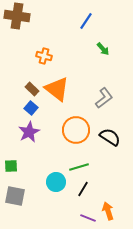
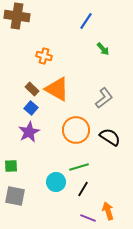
orange triangle: rotated 8 degrees counterclockwise
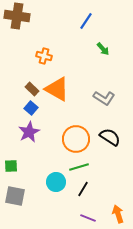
gray L-shape: rotated 70 degrees clockwise
orange circle: moved 9 px down
orange arrow: moved 10 px right, 3 px down
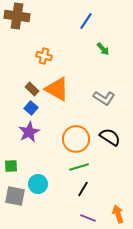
cyan circle: moved 18 px left, 2 px down
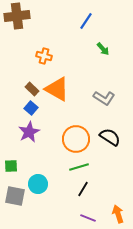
brown cross: rotated 15 degrees counterclockwise
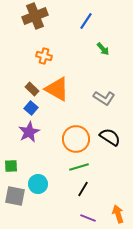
brown cross: moved 18 px right; rotated 15 degrees counterclockwise
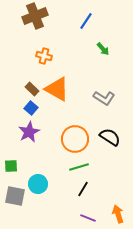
orange circle: moved 1 px left
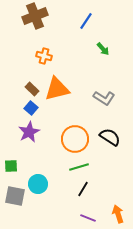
orange triangle: rotated 44 degrees counterclockwise
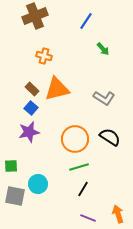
purple star: rotated 15 degrees clockwise
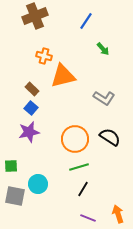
orange triangle: moved 6 px right, 13 px up
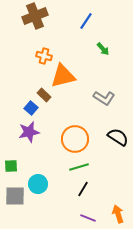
brown rectangle: moved 12 px right, 6 px down
black semicircle: moved 8 px right
gray square: rotated 10 degrees counterclockwise
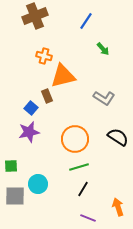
brown rectangle: moved 3 px right, 1 px down; rotated 24 degrees clockwise
orange arrow: moved 7 px up
